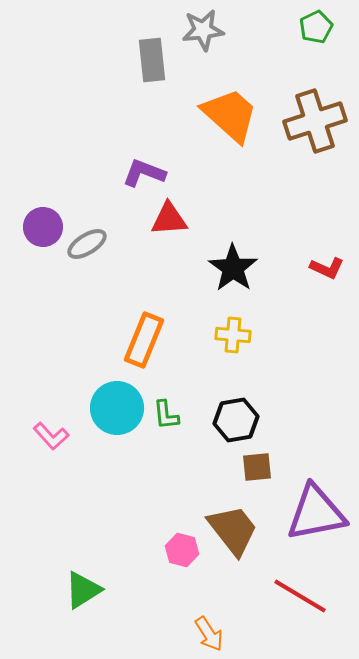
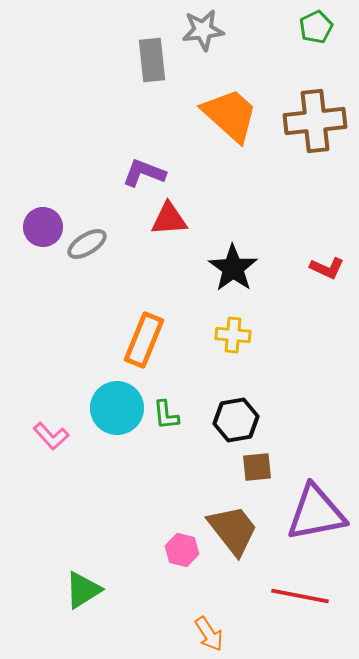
brown cross: rotated 12 degrees clockwise
red line: rotated 20 degrees counterclockwise
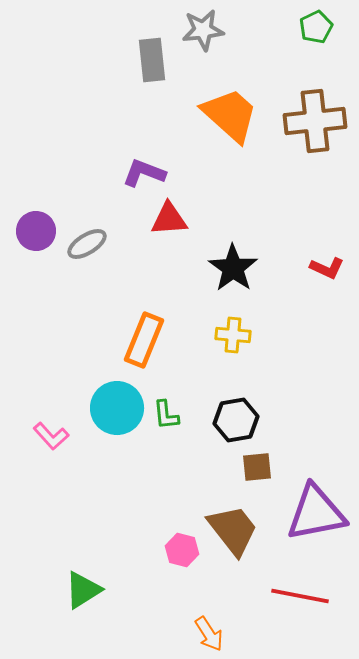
purple circle: moved 7 px left, 4 px down
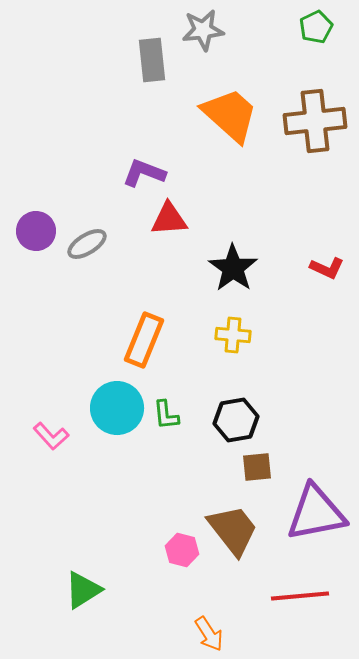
red line: rotated 16 degrees counterclockwise
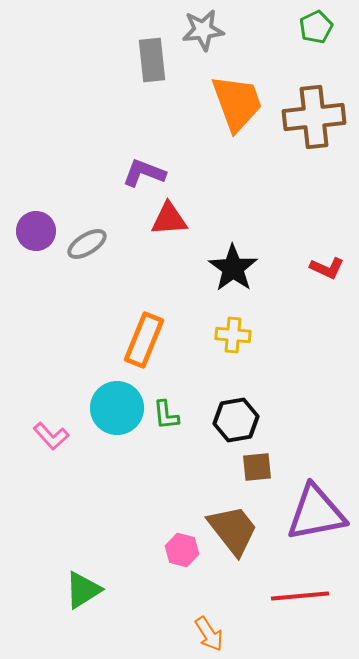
orange trapezoid: moved 7 px right, 12 px up; rotated 28 degrees clockwise
brown cross: moved 1 px left, 4 px up
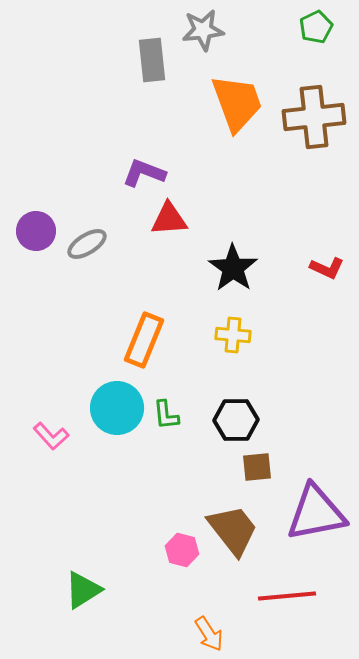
black hexagon: rotated 9 degrees clockwise
red line: moved 13 px left
